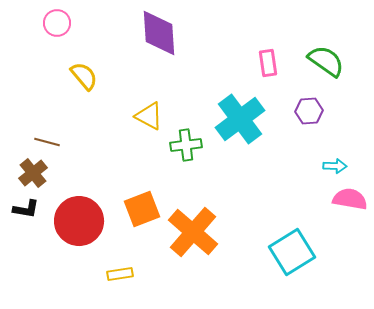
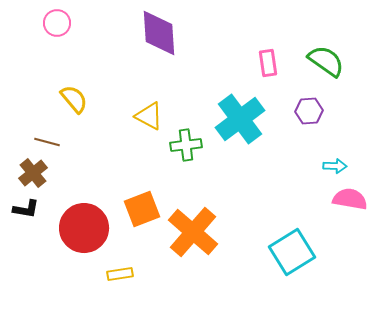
yellow semicircle: moved 10 px left, 23 px down
red circle: moved 5 px right, 7 px down
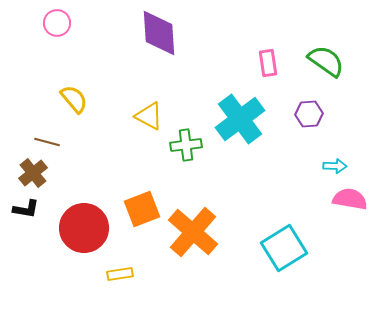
purple hexagon: moved 3 px down
cyan square: moved 8 px left, 4 px up
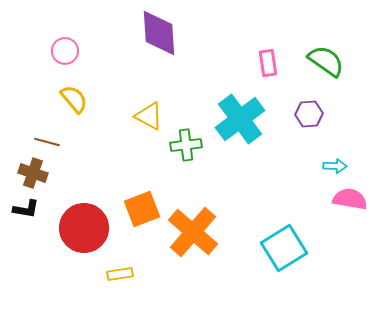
pink circle: moved 8 px right, 28 px down
brown cross: rotated 32 degrees counterclockwise
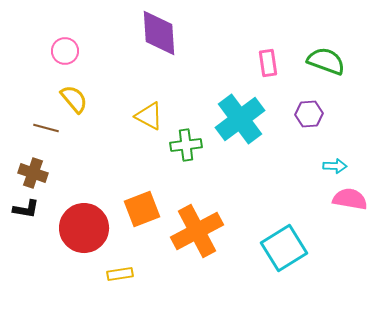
green semicircle: rotated 15 degrees counterclockwise
brown line: moved 1 px left, 14 px up
orange cross: moved 4 px right, 1 px up; rotated 21 degrees clockwise
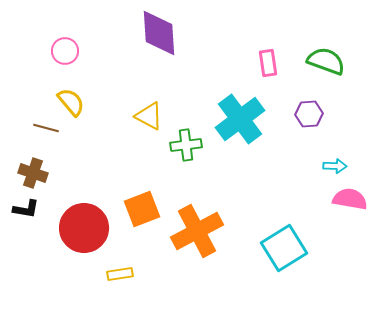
yellow semicircle: moved 3 px left, 3 px down
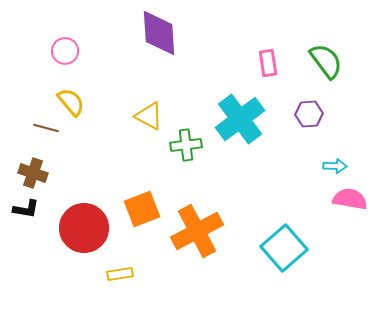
green semicircle: rotated 33 degrees clockwise
cyan square: rotated 9 degrees counterclockwise
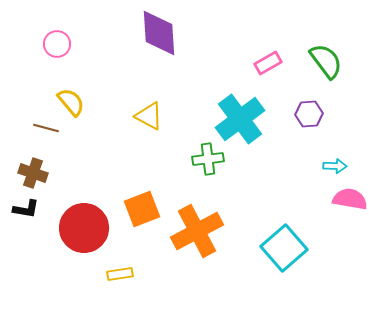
pink circle: moved 8 px left, 7 px up
pink rectangle: rotated 68 degrees clockwise
green cross: moved 22 px right, 14 px down
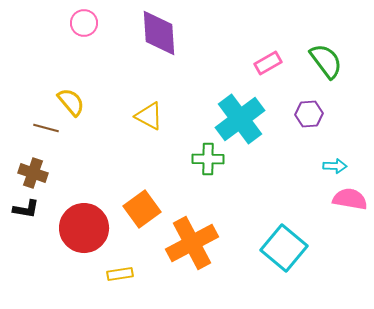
pink circle: moved 27 px right, 21 px up
green cross: rotated 8 degrees clockwise
orange square: rotated 15 degrees counterclockwise
orange cross: moved 5 px left, 12 px down
cyan square: rotated 9 degrees counterclockwise
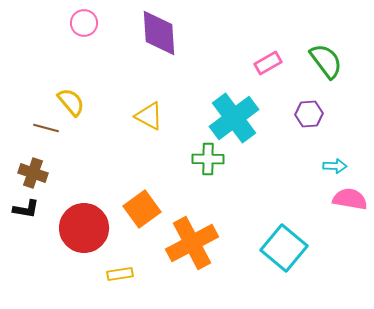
cyan cross: moved 6 px left, 1 px up
